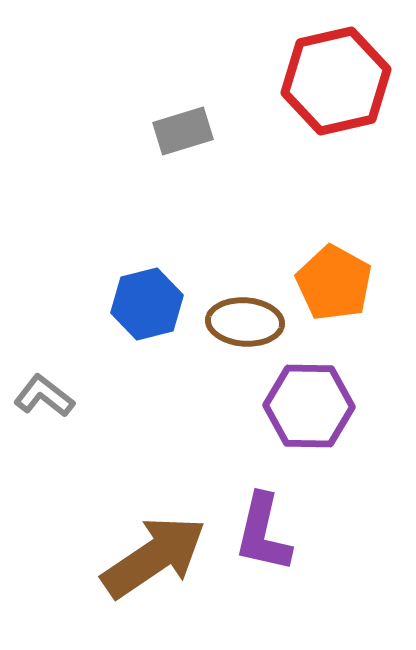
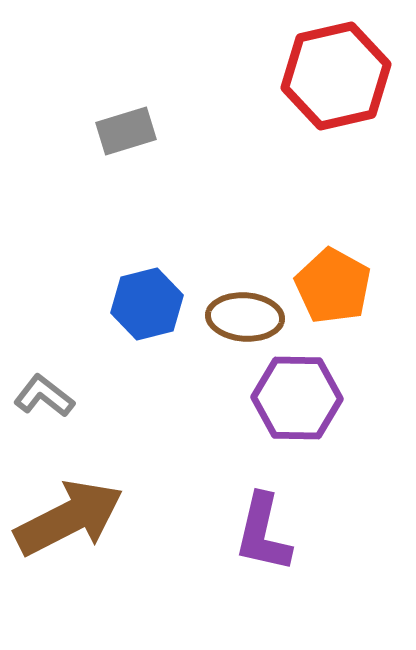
red hexagon: moved 5 px up
gray rectangle: moved 57 px left
orange pentagon: moved 1 px left, 3 px down
brown ellipse: moved 5 px up
purple hexagon: moved 12 px left, 8 px up
brown arrow: moved 85 px left, 39 px up; rotated 7 degrees clockwise
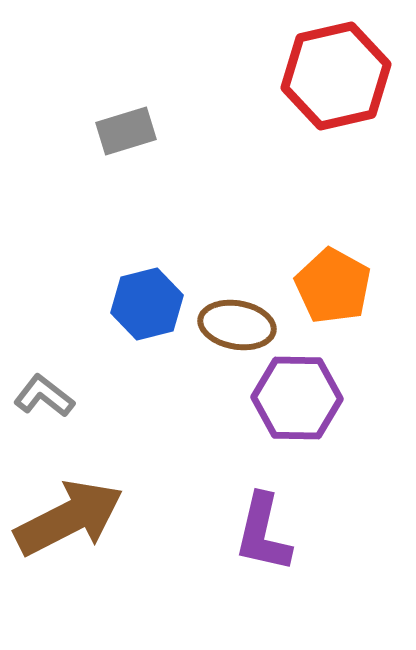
brown ellipse: moved 8 px left, 8 px down; rotated 6 degrees clockwise
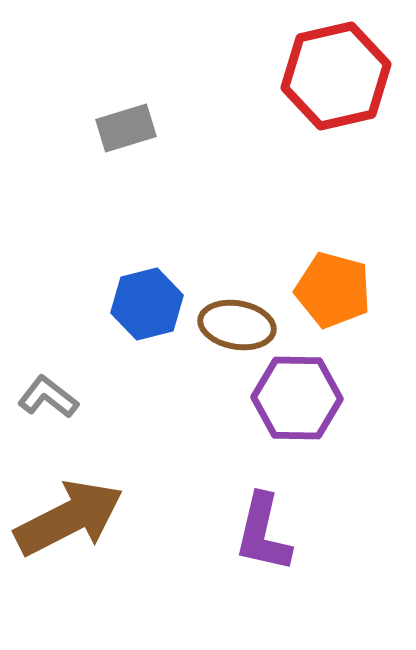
gray rectangle: moved 3 px up
orange pentagon: moved 4 px down; rotated 14 degrees counterclockwise
gray L-shape: moved 4 px right, 1 px down
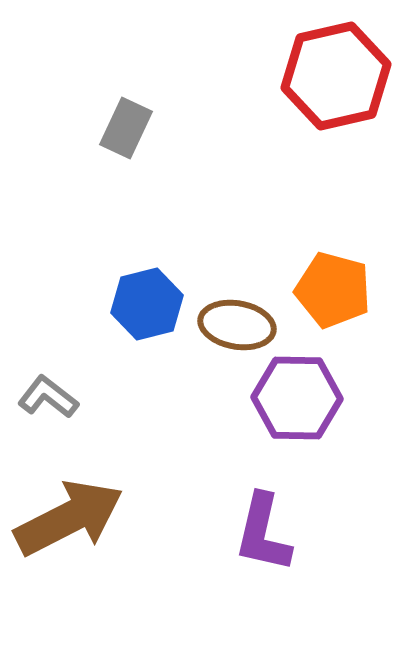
gray rectangle: rotated 48 degrees counterclockwise
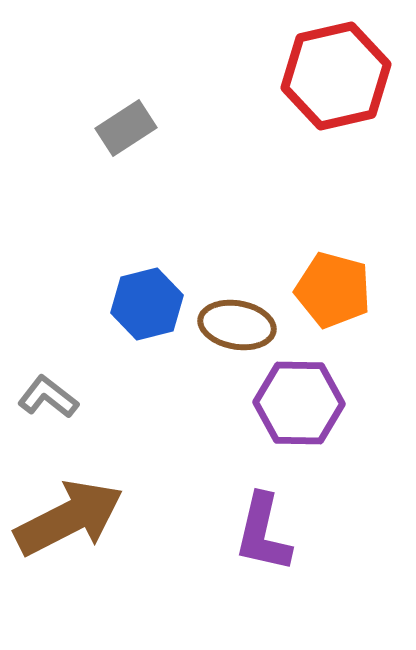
gray rectangle: rotated 32 degrees clockwise
purple hexagon: moved 2 px right, 5 px down
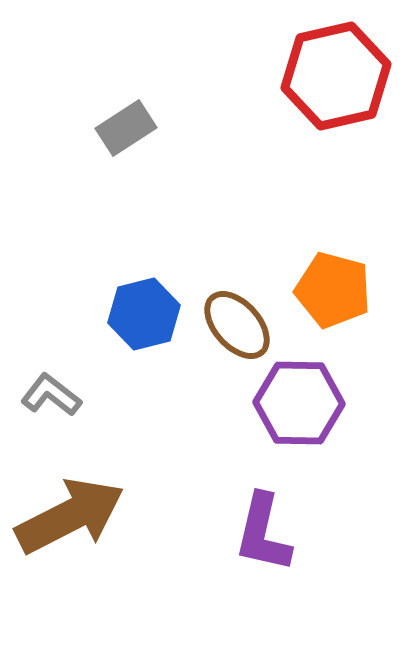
blue hexagon: moved 3 px left, 10 px down
brown ellipse: rotated 38 degrees clockwise
gray L-shape: moved 3 px right, 2 px up
brown arrow: moved 1 px right, 2 px up
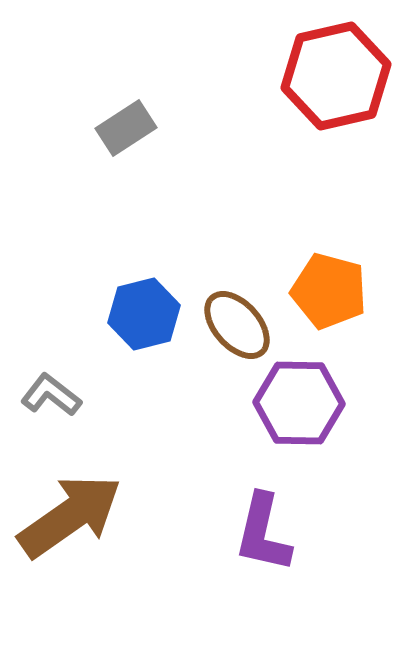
orange pentagon: moved 4 px left, 1 px down
brown arrow: rotated 8 degrees counterclockwise
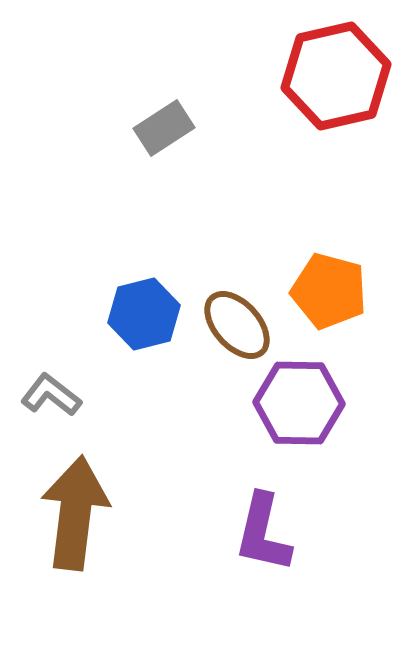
gray rectangle: moved 38 px right
brown arrow: moved 5 px right, 3 px up; rotated 48 degrees counterclockwise
